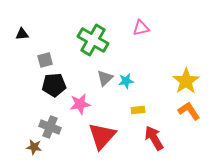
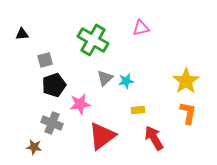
black pentagon: rotated 15 degrees counterclockwise
orange L-shape: moved 1 px left, 2 px down; rotated 45 degrees clockwise
gray cross: moved 2 px right, 4 px up
red triangle: rotated 12 degrees clockwise
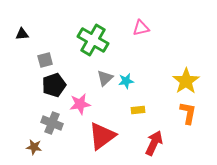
red arrow: moved 5 px down; rotated 55 degrees clockwise
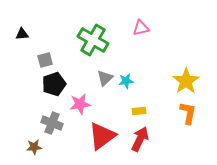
black pentagon: moved 1 px up
yellow rectangle: moved 1 px right, 1 px down
red arrow: moved 14 px left, 4 px up
brown star: rotated 14 degrees counterclockwise
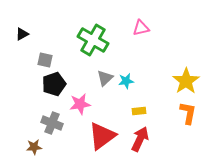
black triangle: rotated 24 degrees counterclockwise
gray square: rotated 28 degrees clockwise
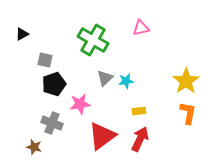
brown star: rotated 21 degrees clockwise
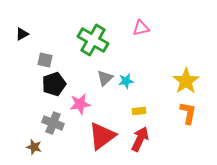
gray cross: moved 1 px right
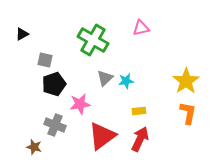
gray cross: moved 2 px right, 2 px down
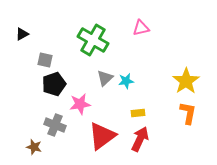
yellow rectangle: moved 1 px left, 2 px down
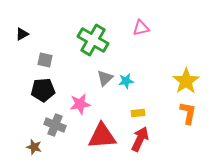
black pentagon: moved 11 px left, 6 px down; rotated 15 degrees clockwise
red triangle: rotated 32 degrees clockwise
